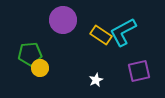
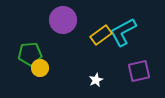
yellow rectangle: rotated 70 degrees counterclockwise
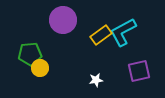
white star: rotated 16 degrees clockwise
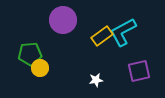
yellow rectangle: moved 1 px right, 1 px down
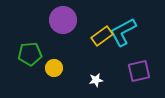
yellow circle: moved 14 px right
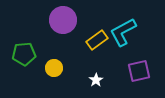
yellow rectangle: moved 5 px left, 4 px down
green pentagon: moved 6 px left
white star: rotated 24 degrees counterclockwise
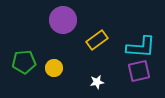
cyan L-shape: moved 18 px right, 15 px down; rotated 148 degrees counterclockwise
green pentagon: moved 8 px down
white star: moved 1 px right, 2 px down; rotated 24 degrees clockwise
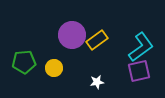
purple circle: moved 9 px right, 15 px down
cyan L-shape: rotated 40 degrees counterclockwise
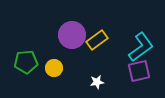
green pentagon: moved 2 px right
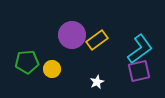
cyan L-shape: moved 1 px left, 2 px down
green pentagon: moved 1 px right
yellow circle: moved 2 px left, 1 px down
white star: rotated 16 degrees counterclockwise
